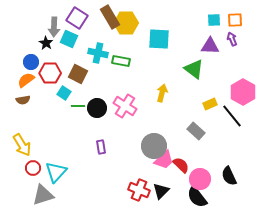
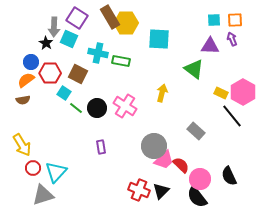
yellow rectangle at (210, 104): moved 11 px right, 11 px up; rotated 48 degrees clockwise
green line at (78, 106): moved 2 px left, 2 px down; rotated 40 degrees clockwise
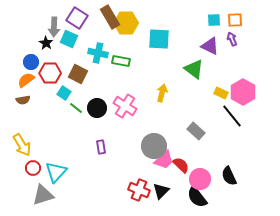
purple triangle at (210, 46): rotated 24 degrees clockwise
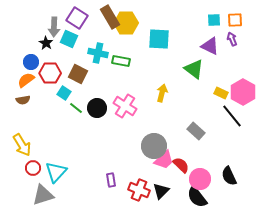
purple rectangle at (101, 147): moved 10 px right, 33 px down
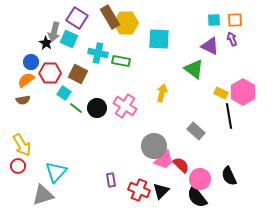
gray arrow at (54, 27): moved 5 px down; rotated 12 degrees clockwise
black line at (232, 116): moved 3 px left; rotated 30 degrees clockwise
red circle at (33, 168): moved 15 px left, 2 px up
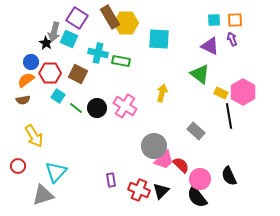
green triangle at (194, 69): moved 6 px right, 5 px down
cyan square at (64, 93): moved 6 px left, 3 px down
yellow arrow at (22, 145): moved 12 px right, 9 px up
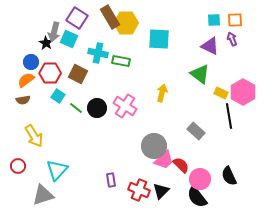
cyan triangle at (56, 172): moved 1 px right, 2 px up
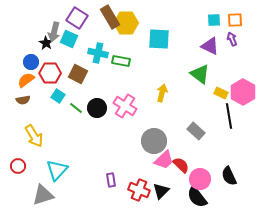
gray circle at (154, 146): moved 5 px up
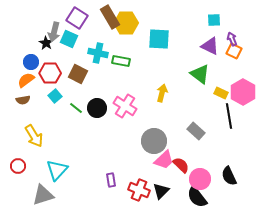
orange square at (235, 20): moved 1 px left, 31 px down; rotated 28 degrees clockwise
cyan square at (58, 96): moved 3 px left; rotated 16 degrees clockwise
